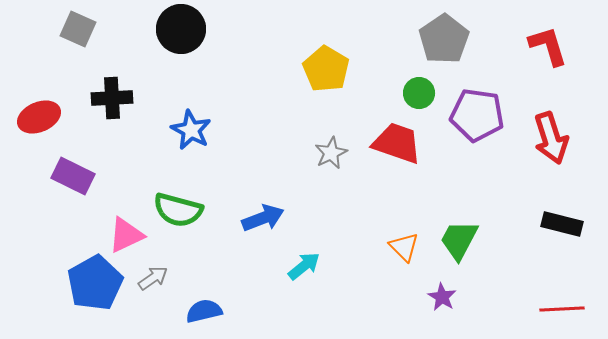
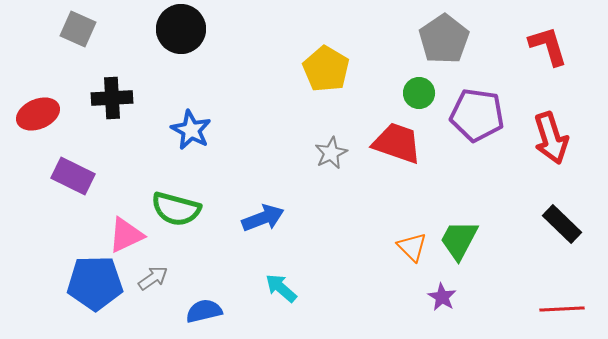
red ellipse: moved 1 px left, 3 px up
green semicircle: moved 2 px left, 1 px up
black rectangle: rotated 30 degrees clockwise
orange triangle: moved 8 px right
cyan arrow: moved 23 px left, 22 px down; rotated 100 degrees counterclockwise
blue pentagon: rotated 28 degrees clockwise
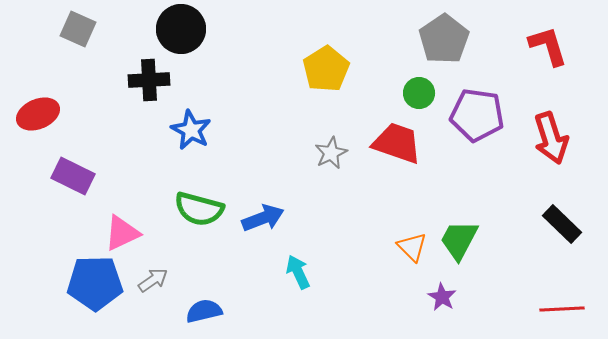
yellow pentagon: rotated 9 degrees clockwise
black cross: moved 37 px right, 18 px up
green semicircle: moved 23 px right
pink triangle: moved 4 px left, 2 px up
gray arrow: moved 2 px down
cyan arrow: moved 17 px right, 16 px up; rotated 24 degrees clockwise
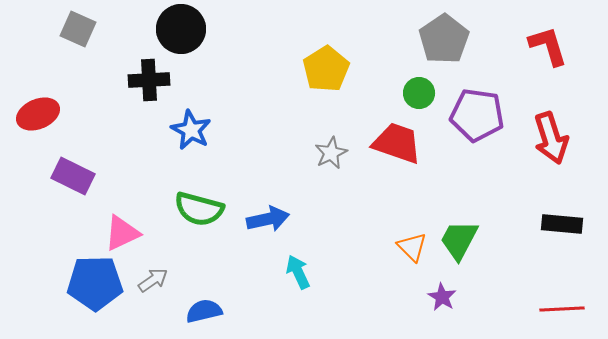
blue arrow: moved 5 px right, 1 px down; rotated 9 degrees clockwise
black rectangle: rotated 39 degrees counterclockwise
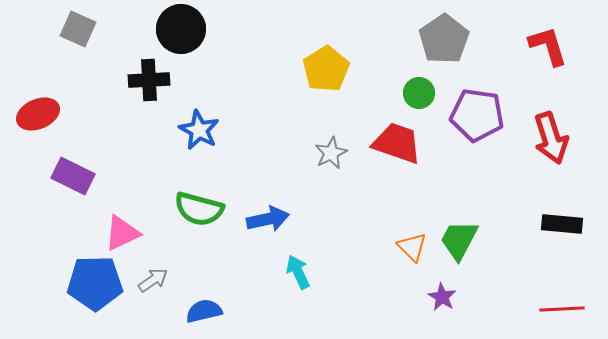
blue star: moved 8 px right
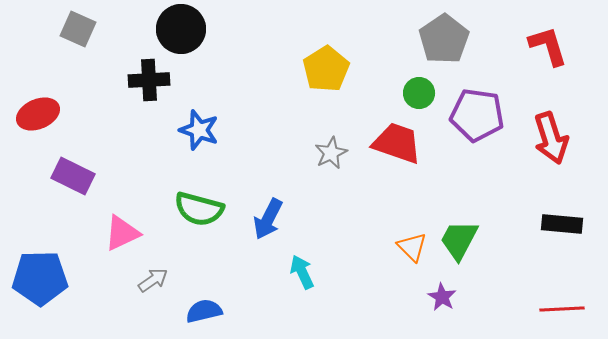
blue star: rotated 9 degrees counterclockwise
blue arrow: rotated 129 degrees clockwise
cyan arrow: moved 4 px right
blue pentagon: moved 55 px left, 5 px up
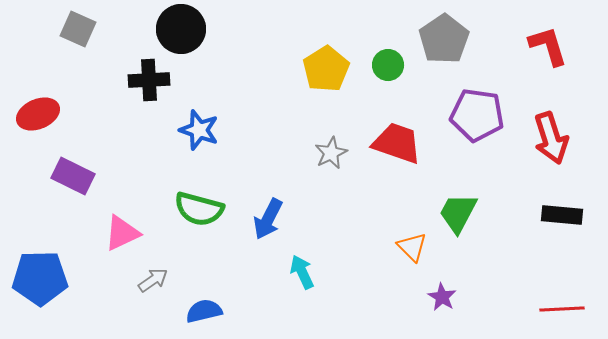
green circle: moved 31 px left, 28 px up
black rectangle: moved 9 px up
green trapezoid: moved 1 px left, 27 px up
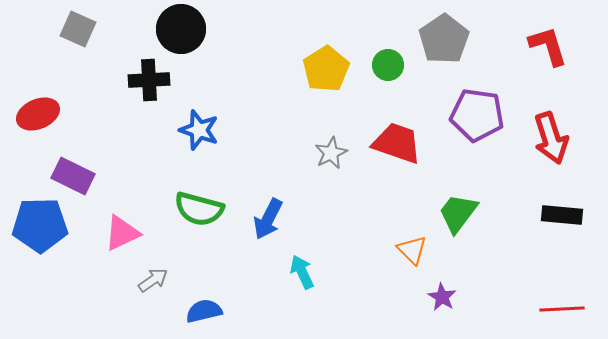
green trapezoid: rotated 9 degrees clockwise
orange triangle: moved 3 px down
blue pentagon: moved 53 px up
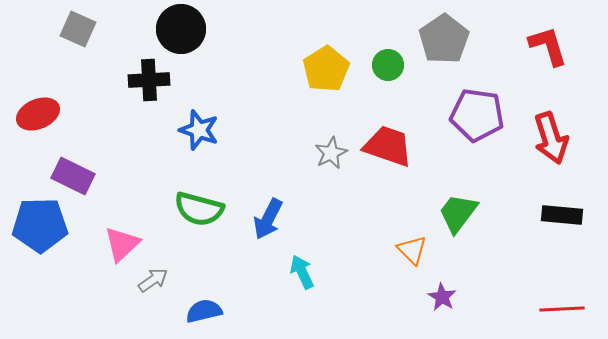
red trapezoid: moved 9 px left, 3 px down
pink triangle: moved 11 px down; rotated 18 degrees counterclockwise
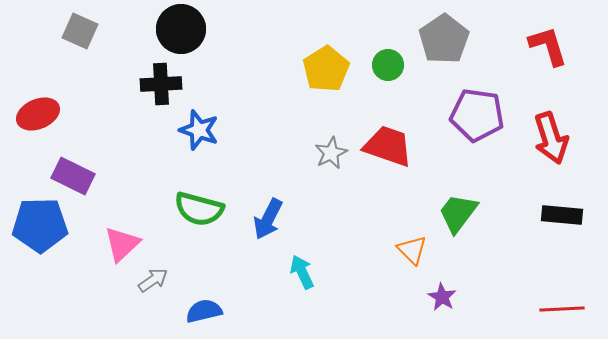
gray square: moved 2 px right, 2 px down
black cross: moved 12 px right, 4 px down
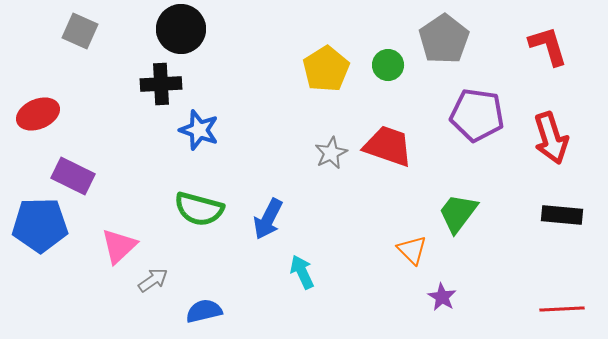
pink triangle: moved 3 px left, 2 px down
